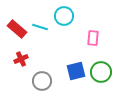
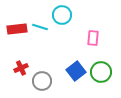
cyan circle: moved 2 px left, 1 px up
red rectangle: rotated 48 degrees counterclockwise
red cross: moved 9 px down
blue square: rotated 24 degrees counterclockwise
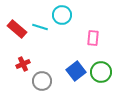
red rectangle: rotated 48 degrees clockwise
red cross: moved 2 px right, 4 px up
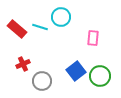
cyan circle: moved 1 px left, 2 px down
green circle: moved 1 px left, 4 px down
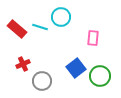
blue square: moved 3 px up
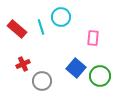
cyan line: moved 1 px right; rotated 56 degrees clockwise
blue square: rotated 12 degrees counterclockwise
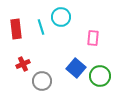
red rectangle: moved 1 px left; rotated 42 degrees clockwise
